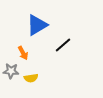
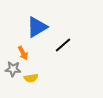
blue triangle: moved 2 px down
gray star: moved 2 px right, 2 px up
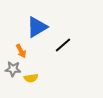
orange arrow: moved 2 px left, 2 px up
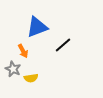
blue triangle: rotated 10 degrees clockwise
orange arrow: moved 2 px right
gray star: rotated 21 degrees clockwise
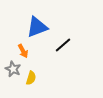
yellow semicircle: rotated 64 degrees counterclockwise
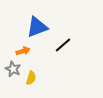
orange arrow: rotated 80 degrees counterclockwise
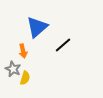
blue triangle: rotated 20 degrees counterclockwise
orange arrow: rotated 96 degrees clockwise
yellow semicircle: moved 6 px left
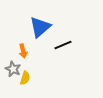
blue triangle: moved 3 px right
black line: rotated 18 degrees clockwise
